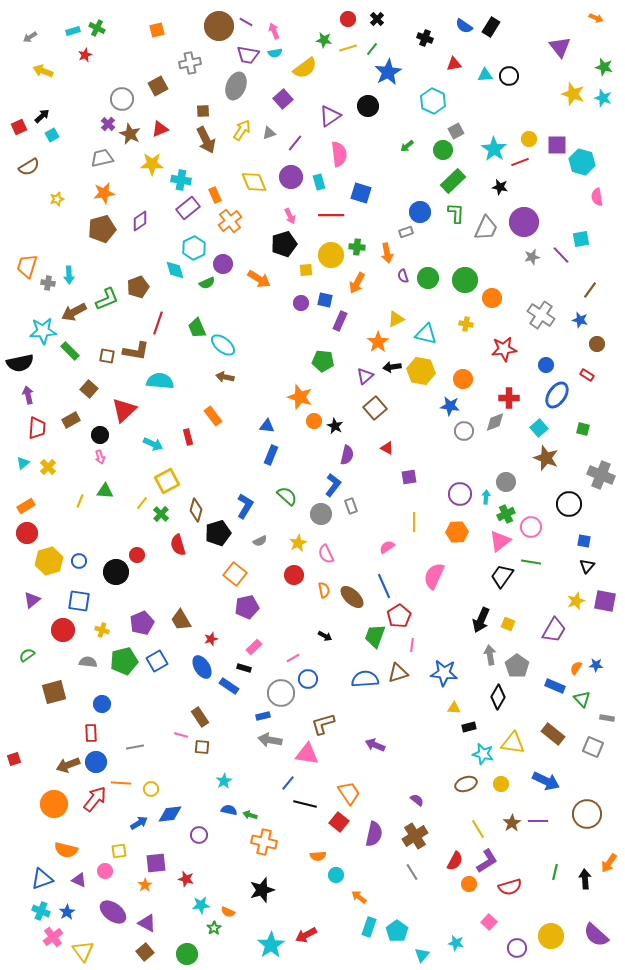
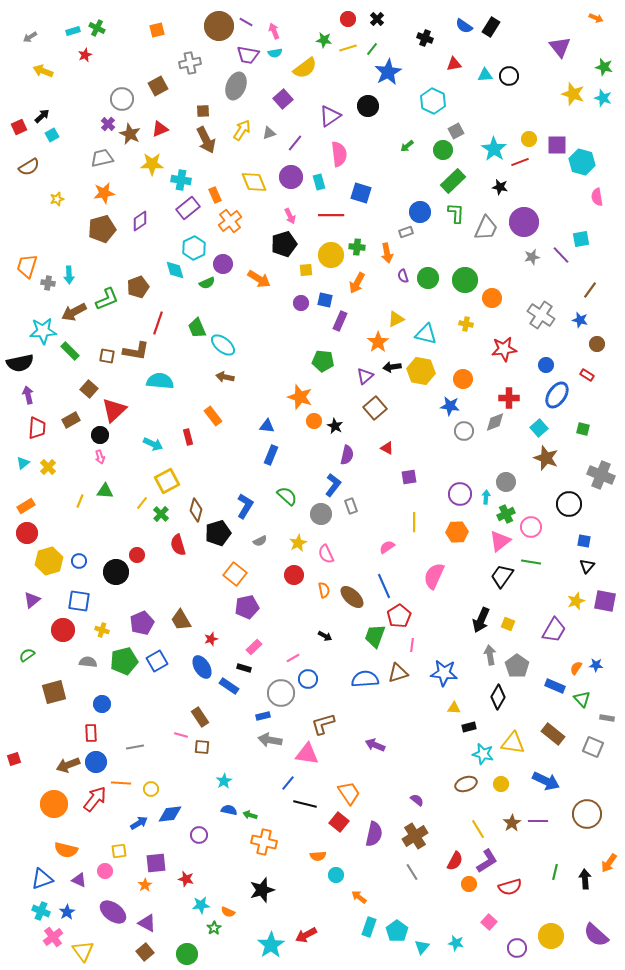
red triangle at (124, 410): moved 10 px left
cyan triangle at (422, 955): moved 8 px up
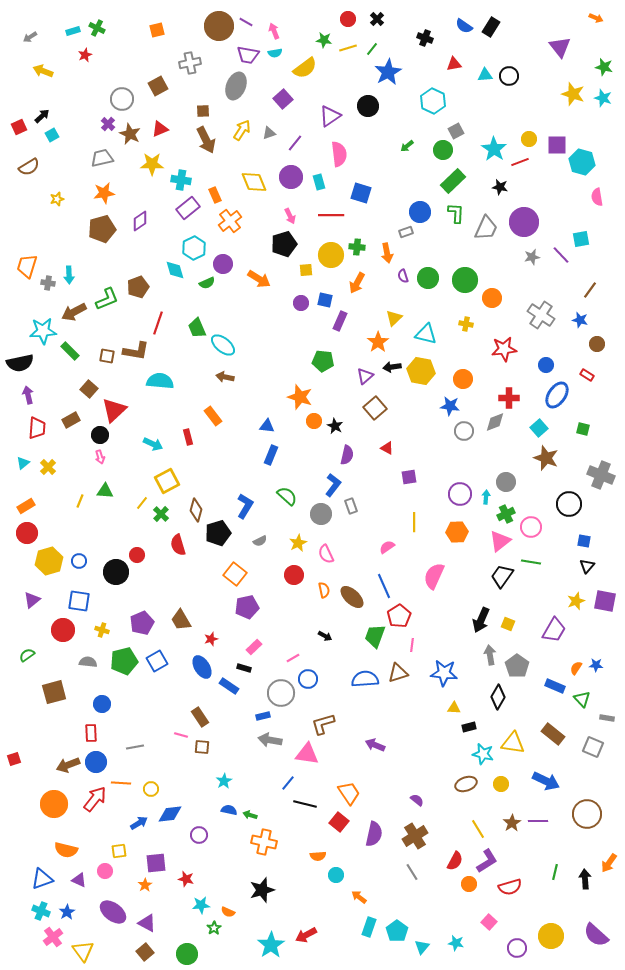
yellow triangle at (396, 319): moved 2 px left, 1 px up; rotated 18 degrees counterclockwise
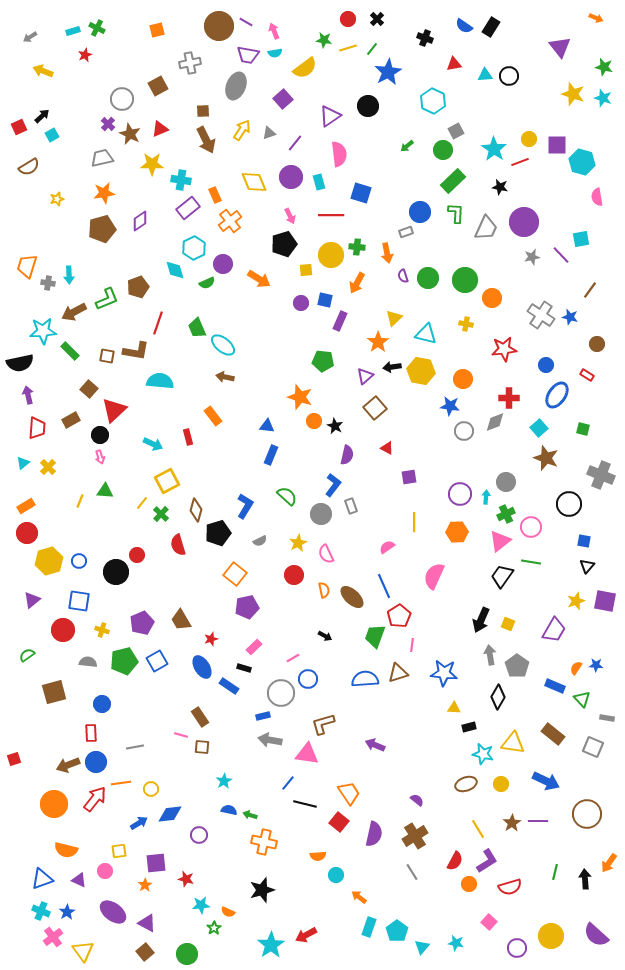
blue star at (580, 320): moved 10 px left, 3 px up
orange line at (121, 783): rotated 12 degrees counterclockwise
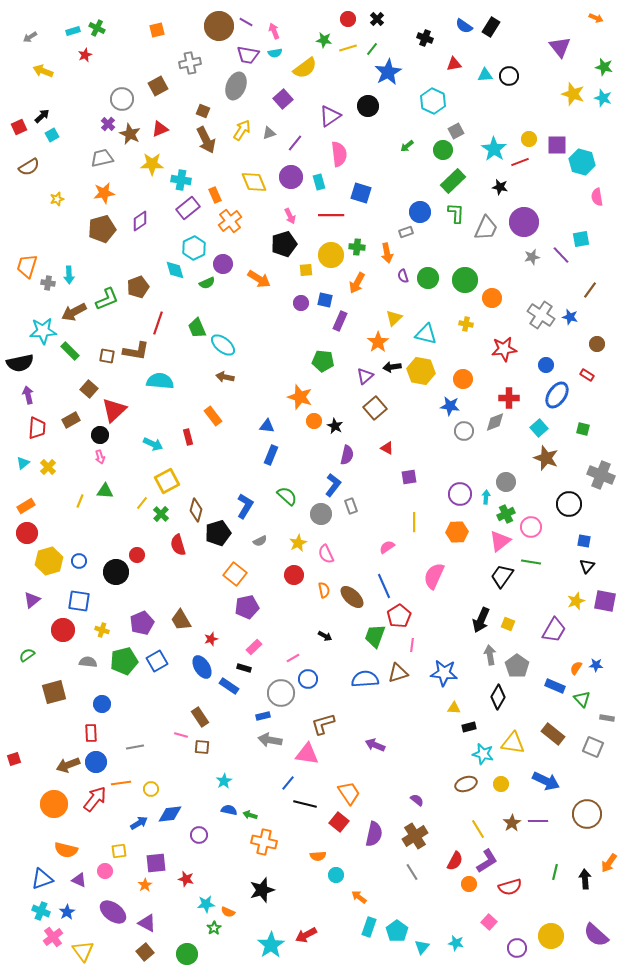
brown square at (203, 111): rotated 24 degrees clockwise
cyan star at (201, 905): moved 5 px right, 1 px up
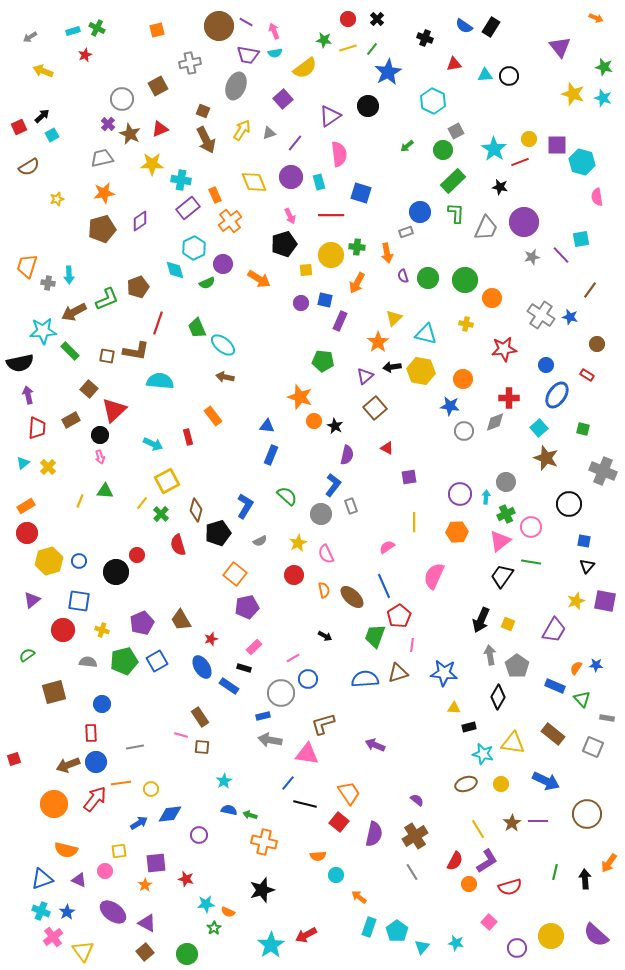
gray cross at (601, 475): moved 2 px right, 4 px up
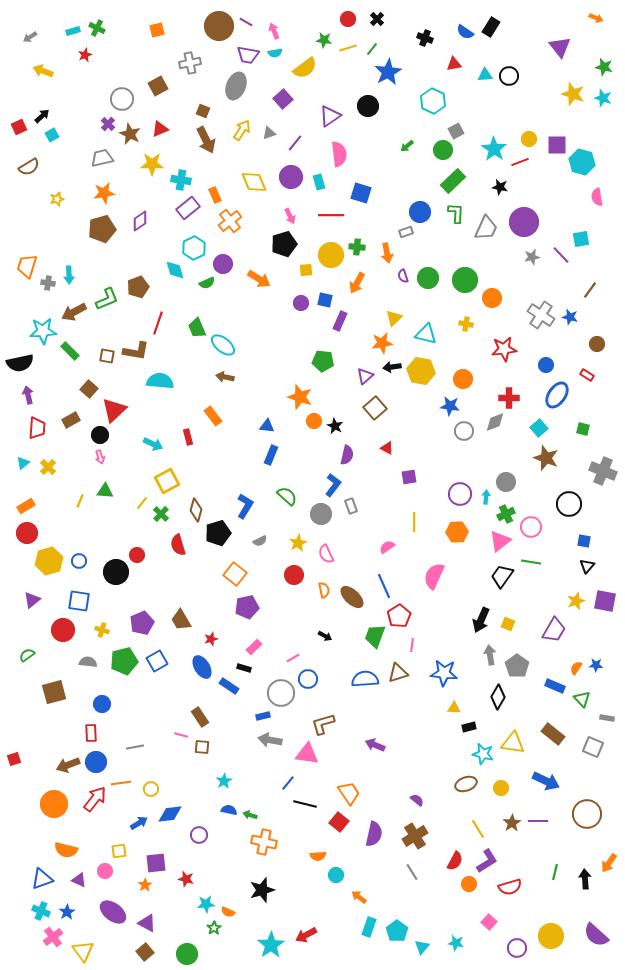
blue semicircle at (464, 26): moved 1 px right, 6 px down
orange star at (378, 342): moved 4 px right, 1 px down; rotated 25 degrees clockwise
yellow circle at (501, 784): moved 4 px down
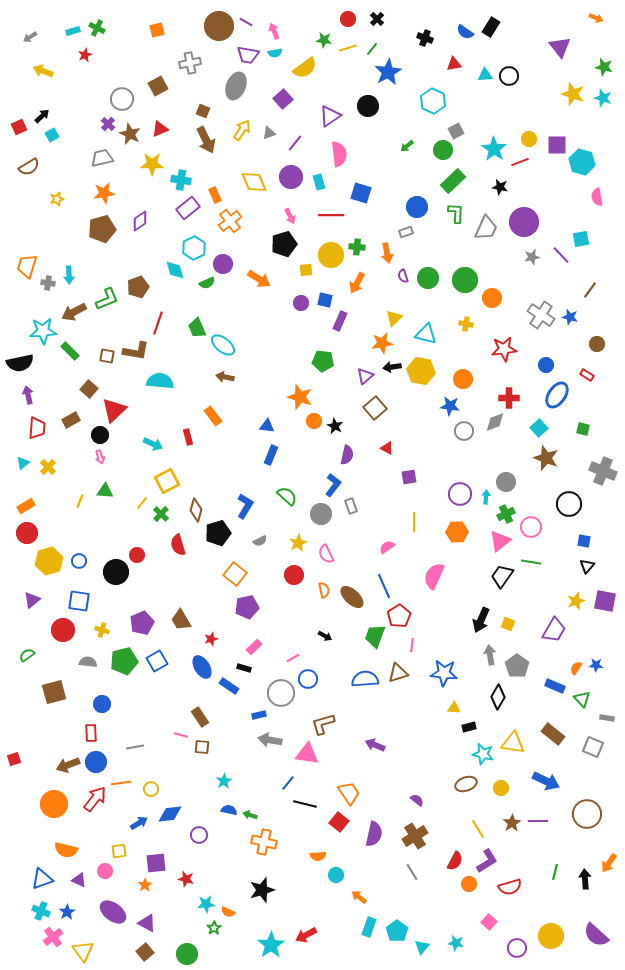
blue circle at (420, 212): moved 3 px left, 5 px up
blue rectangle at (263, 716): moved 4 px left, 1 px up
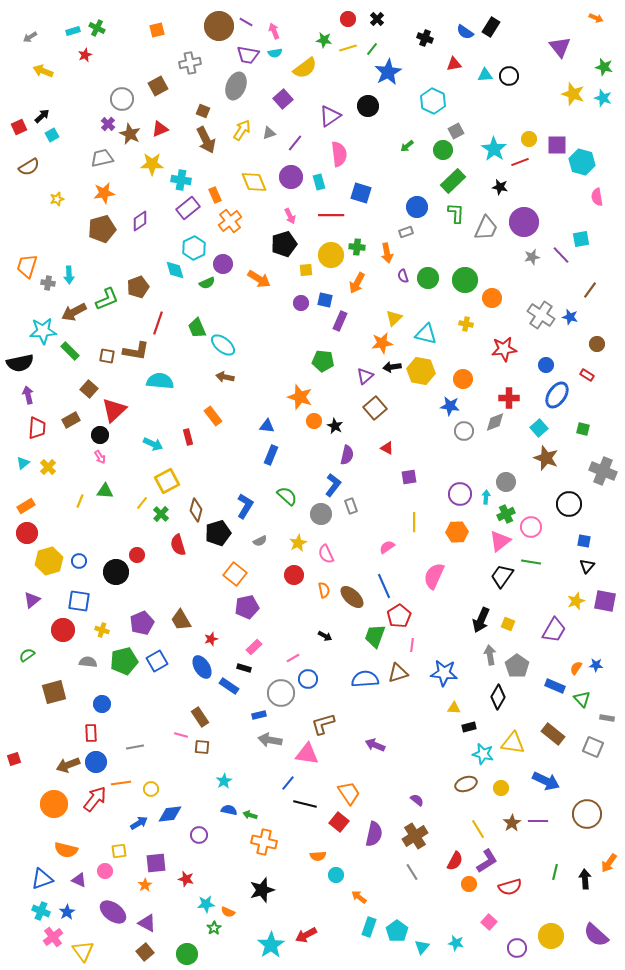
pink arrow at (100, 457): rotated 16 degrees counterclockwise
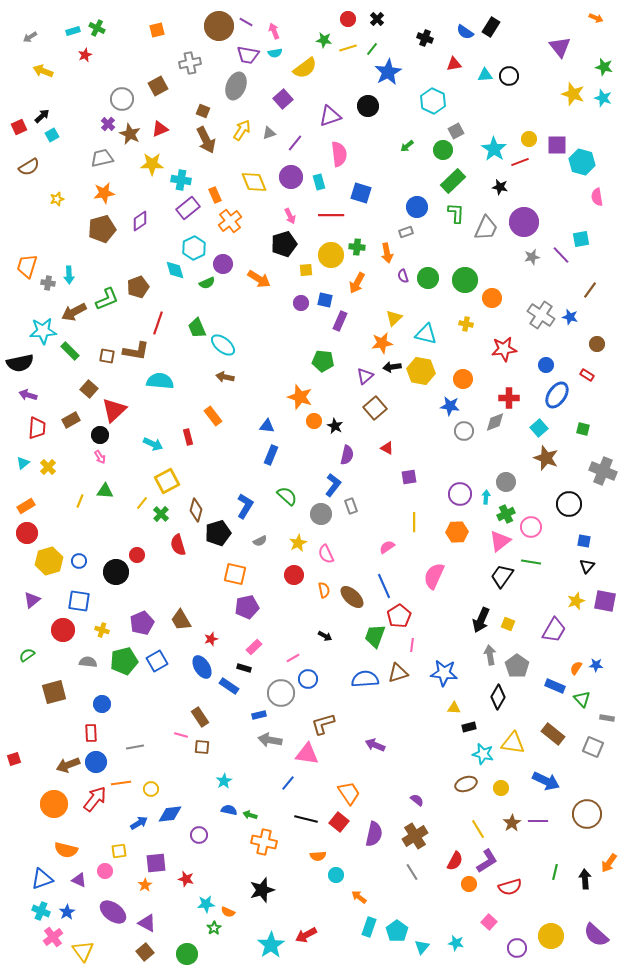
purple triangle at (330, 116): rotated 15 degrees clockwise
purple arrow at (28, 395): rotated 60 degrees counterclockwise
orange square at (235, 574): rotated 25 degrees counterclockwise
black line at (305, 804): moved 1 px right, 15 px down
